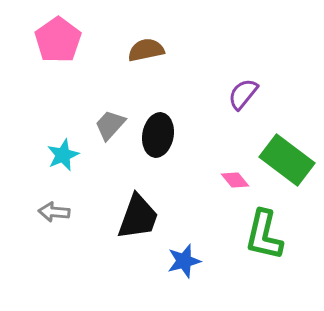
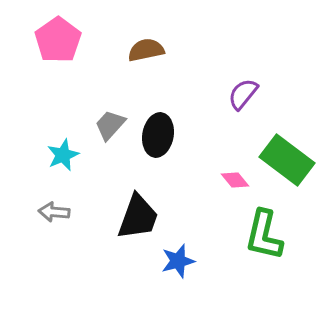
blue star: moved 6 px left
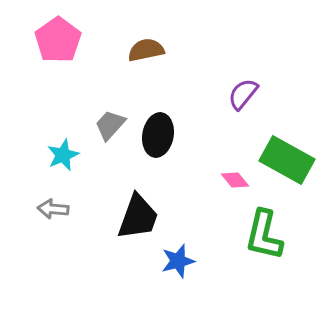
green rectangle: rotated 8 degrees counterclockwise
gray arrow: moved 1 px left, 3 px up
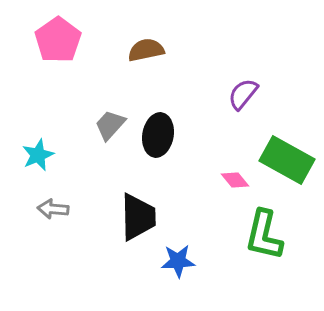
cyan star: moved 25 px left
black trapezoid: rotated 21 degrees counterclockwise
blue star: rotated 12 degrees clockwise
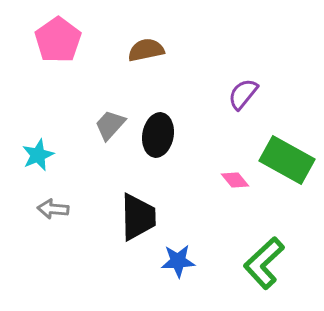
green L-shape: moved 28 px down; rotated 34 degrees clockwise
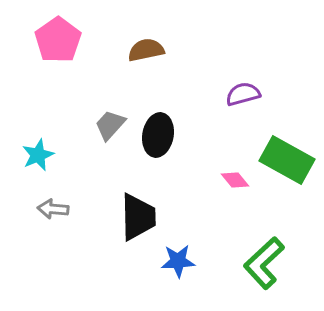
purple semicircle: rotated 36 degrees clockwise
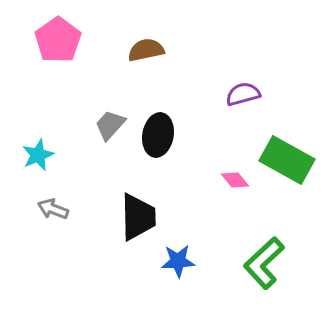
gray arrow: rotated 16 degrees clockwise
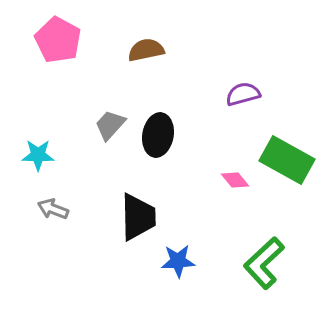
pink pentagon: rotated 9 degrees counterclockwise
cyan star: rotated 24 degrees clockwise
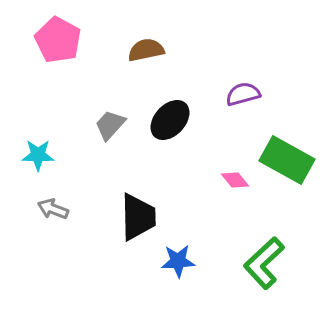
black ellipse: moved 12 px right, 15 px up; rotated 33 degrees clockwise
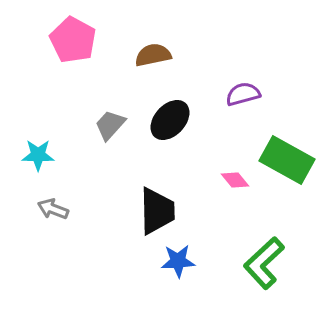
pink pentagon: moved 15 px right
brown semicircle: moved 7 px right, 5 px down
black trapezoid: moved 19 px right, 6 px up
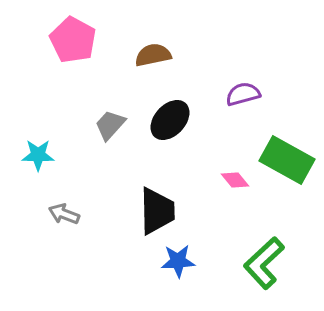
gray arrow: moved 11 px right, 5 px down
